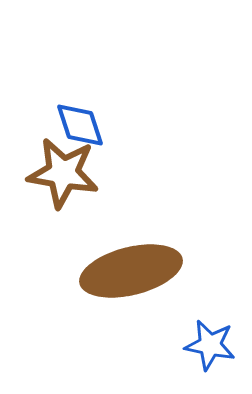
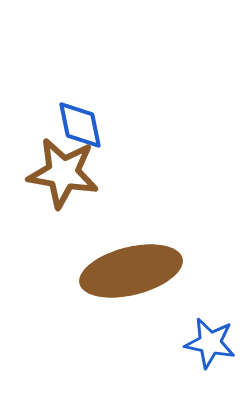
blue diamond: rotated 6 degrees clockwise
blue star: moved 2 px up
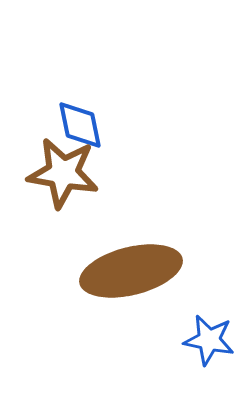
blue star: moved 1 px left, 3 px up
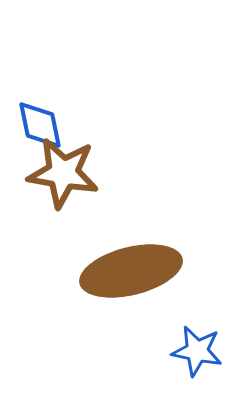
blue diamond: moved 40 px left
blue star: moved 12 px left, 11 px down
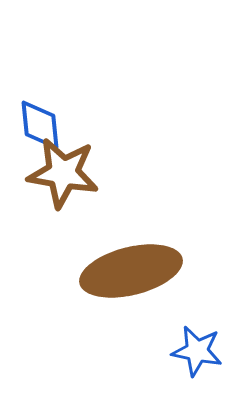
blue diamond: rotated 6 degrees clockwise
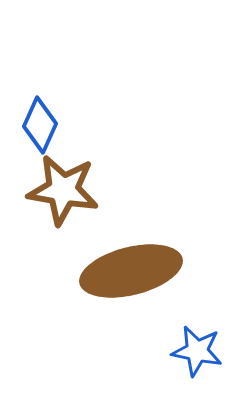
blue diamond: rotated 30 degrees clockwise
brown star: moved 17 px down
